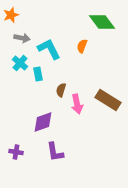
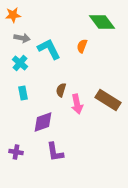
orange star: moved 2 px right; rotated 14 degrees clockwise
cyan rectangle: moved 15 px left, 19 px down
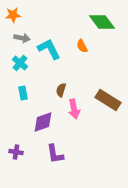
orange semicircle: rotated 48 degrees counterclockwise
pink arrow: moved 3 px left, 5 px down
purple L-shape: moved 2 px down
